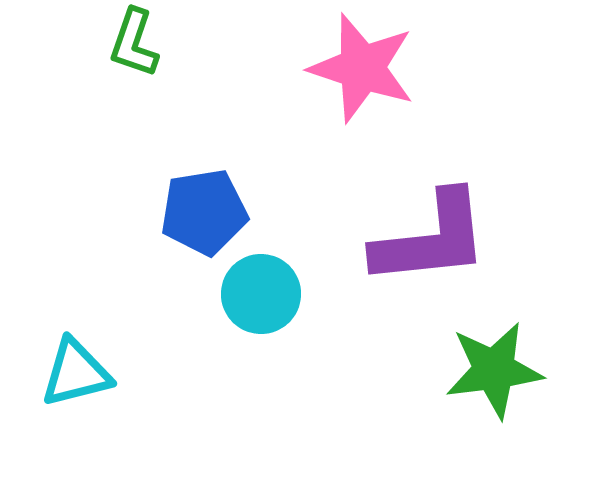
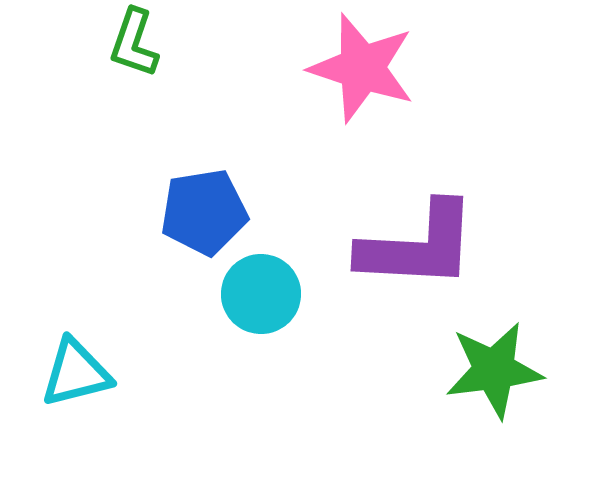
purple L-shape: moved 13 px left, 7 px down; rotated 9 degrees clockwise
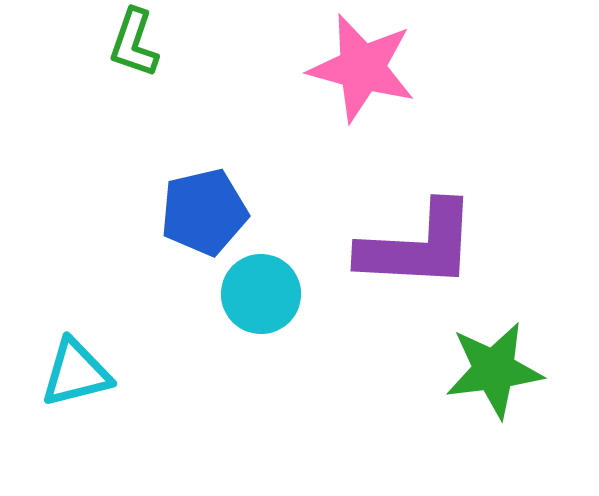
pink star: rotated 3 degrees counterclockwise
blue pentagon: rotated 4 degrees counterclockwise
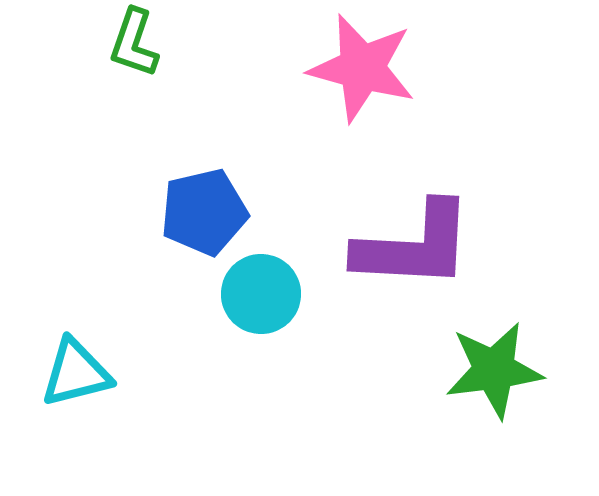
purple L-shape: moved 4 px left
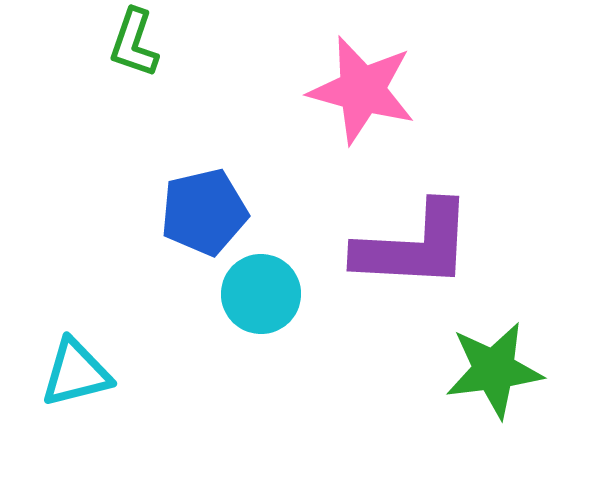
pink star: moved 22 px down
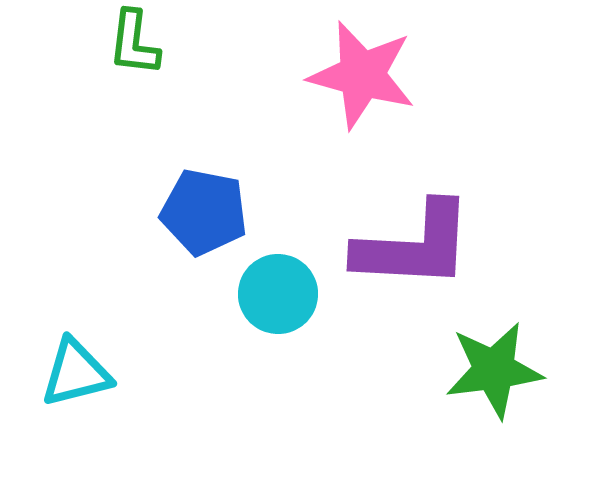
green L-shape: rotated 12 degrees counterclockwise
pink star: moved 15 px up
blue pentagon: rotated 24 degrees clockwise
cyan circle: moved 17 px right
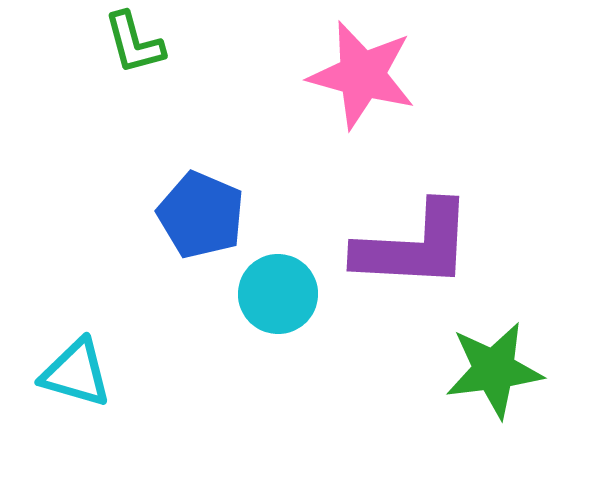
green L-shape: rotated 22 degrees counterclockwise
blue pentagon: moved 3 px left, 3 px down; rotated 12 degrees clockwise
cyan triangle: rotated 30 degrees clockwise
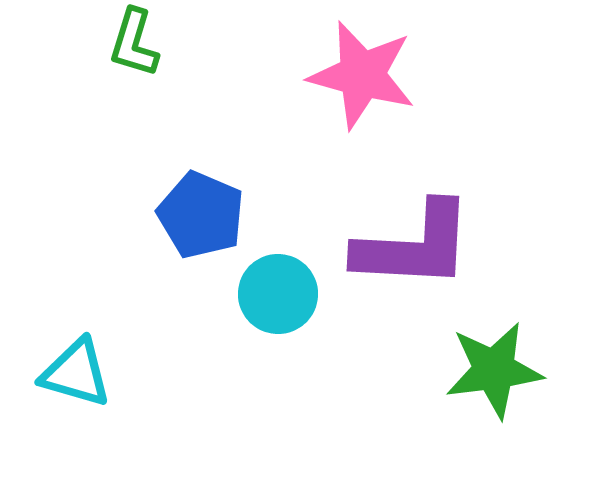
green L-shape: rotated 32 degrees clockwise
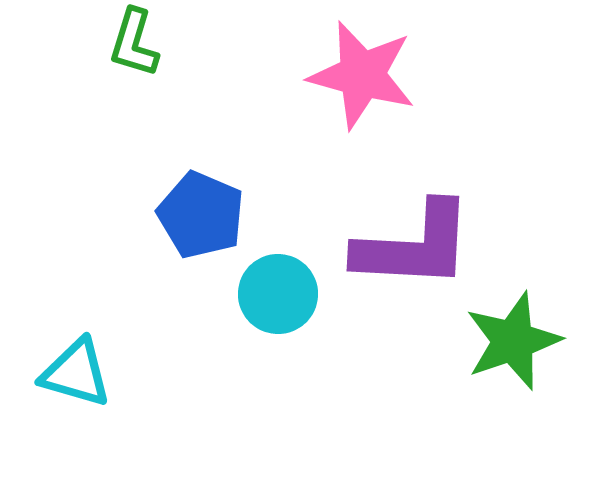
green star: moved 19 px right, 29 px up; rotated 12 degrees counterclockwise
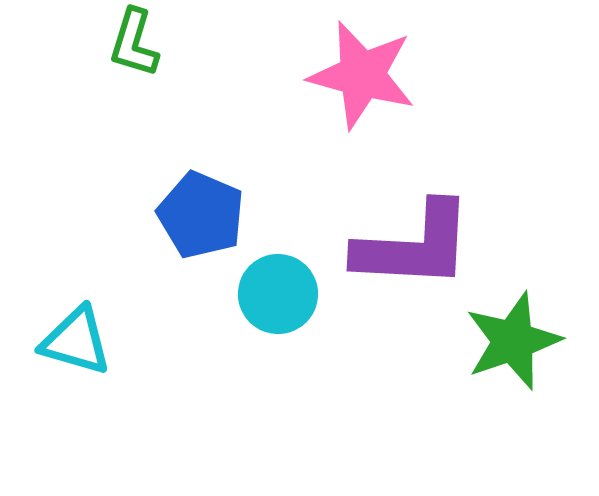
cyan triangle: moved 32 px up
